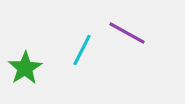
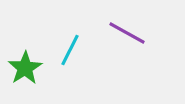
cyan line: moved 12 px left
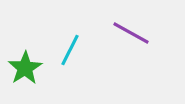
purple line: moved 4 px right
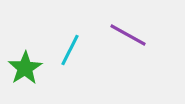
purple line: moved 3 px left, 2 px down
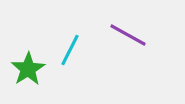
green star: moved 3 px right, 1 px down
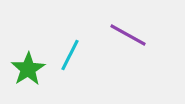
cyan line: moved 5 px down
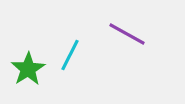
purple line: moved 1 px left, 1 px up
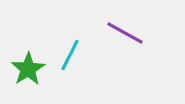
purple line: moved 2 px left, 1 px up
